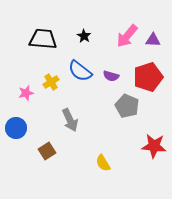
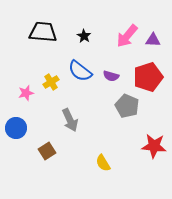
black trapezoid: moved 7 px up
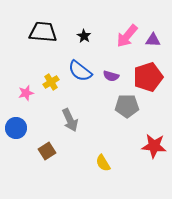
gray pentagon: rotated 25 degrees counterclockwise
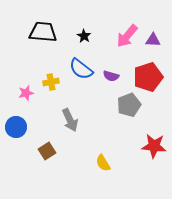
blue semicircle: moved 1 px right, 2 px up
yellow cross: rotated 21 degrees clockwise
gray pentagon: moved 2 px right, 1 px up; rotated 20 degrees counterclockwise
blue circle: moved 1 px up
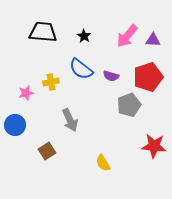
blue circle: moved 1 px left, 2 px up
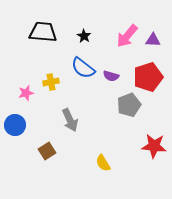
blue semicircle: moved 2 px right, 1 px up
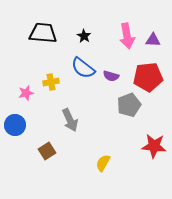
black trapezoid: moved 1 px down
pink arrow: rotated 50 degrees counterclockwise
red pentagon: rotated 12 degrees clockwise
yellow semicircle: rotated 60 degrees clockwise
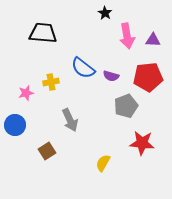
black star: moved 21 px right, 23 px up
gray pentagon: moved 3 px left, 1 px down
red star: moved 12 px left, 3 px up
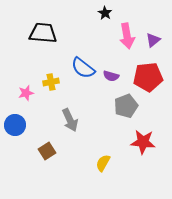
purple triangle: rotated 42 degrees counterclockwise
red star: moved 1 px right, 1 px up
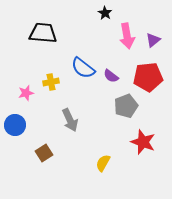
purple semicircle: rotated 21 degrees clockwise
red star: rotated 15 degrees clockwise
brown square: moved 3 px left, 2 px down
